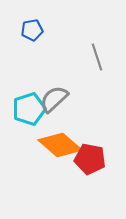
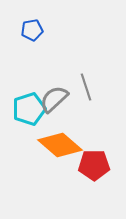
gray line: moved 11 px left, 30 px down
red pentagon: moved 4 px right, 6 px down; rotated 12 degrees counterclockwise
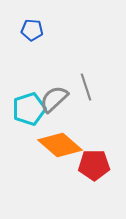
blue pentagon: rotated 15 degrees clockwise
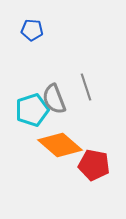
gray semicircle: rotated 68 degrees counterclockwise
cyan pentagon: moved 3 px right, 1 px down
red pentagon: rotated 12 degrees clockwise
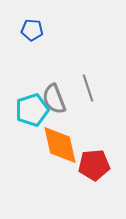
gray line: moved 2 px right, 1 px down
orange diamond: rotated 36 degrees clockwise
red pentagon: rotated 16 degrees counterclockwise
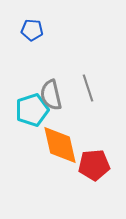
gray semicircle: moved 3 px left, 4 px up; rotated 8 degrees clockwise
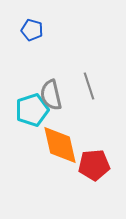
blue pentagon: rotated 10 degrees clockwise
gray line: moved 1 px right, 2 px up
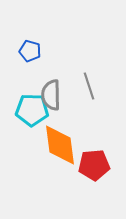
blue pentagon: moved 2 px left, 21 px down
gray semicircle: rotated 12 degrees clockwise
cyan pentagon: rotated 20 degrees clockwise
orange diamond: rotated 6 degrees clockwise
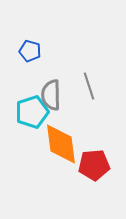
cyan pentagon: moved 2 px down; rotated 20 degrees counterclockwise
orange diamond: moved 1 px right, 1 px up
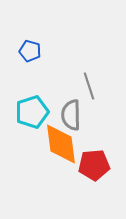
gray semicircle: moved 20 px right, 20 px down
